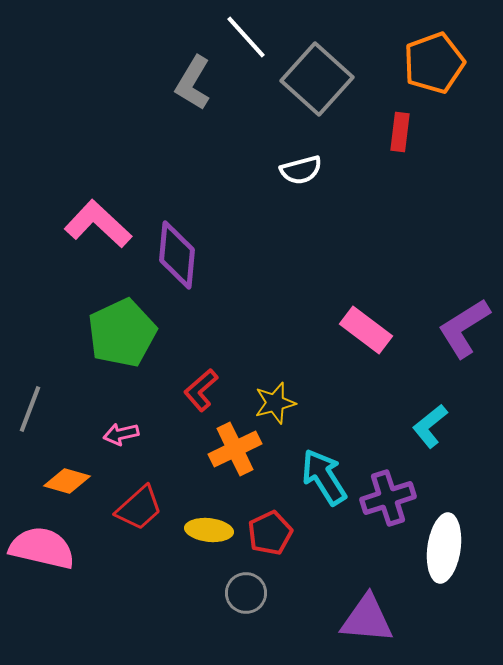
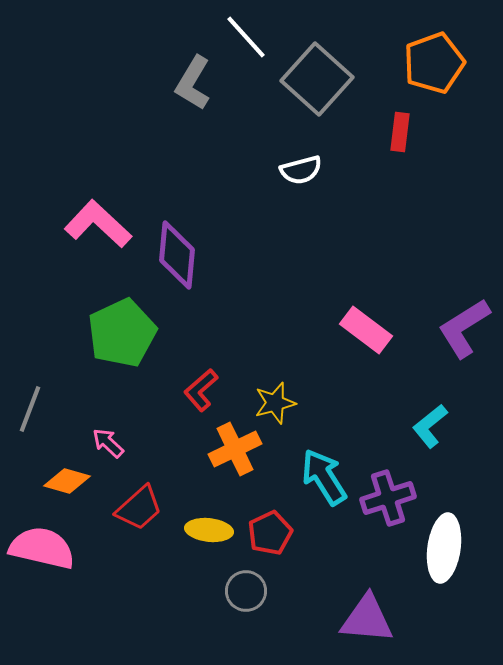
pink arrow: moved 13 px left, 9 px down; rotated 56 degrees clockwise
gray circle: moved 2 px up
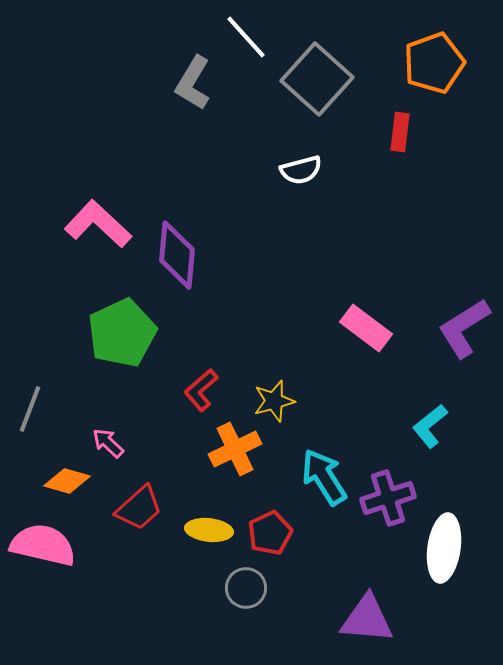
pink rectangle: moved 2 px up
yellow star: moved 1 px left, 2 px up
pink semicircle: moved 1 px right, 3 px up
gray circle: moved 3 px up
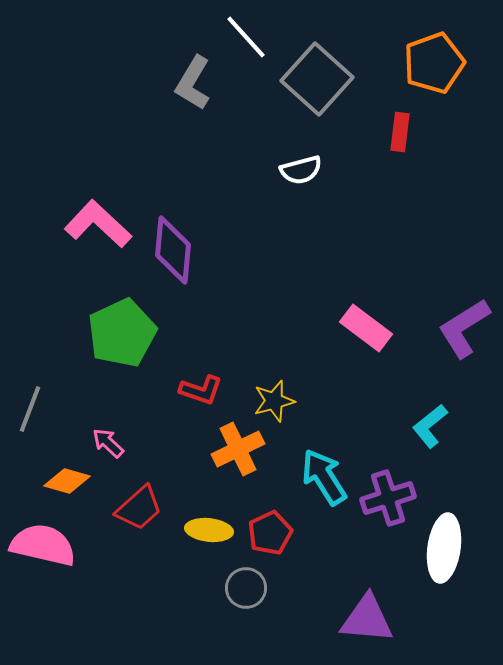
purple diamond: moved 4 px left, 5 px up
red L-shape: rotated 120 degrees counterclockwise
orange cross: moved 3 px right
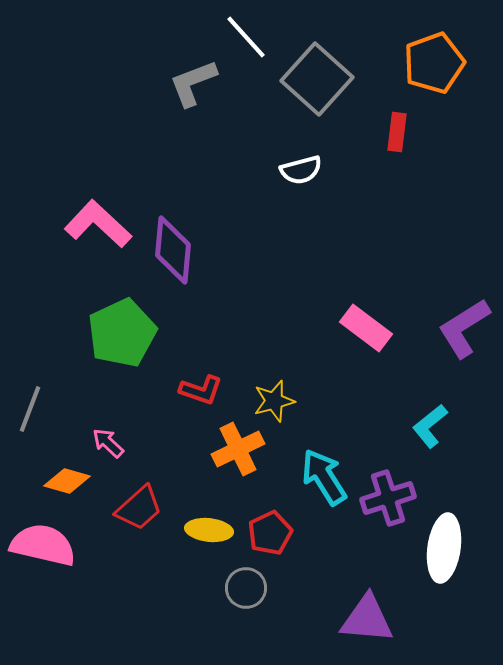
gray L-shape: rotated 38 degrees clockwise
red rectangle: moved 3 px left
